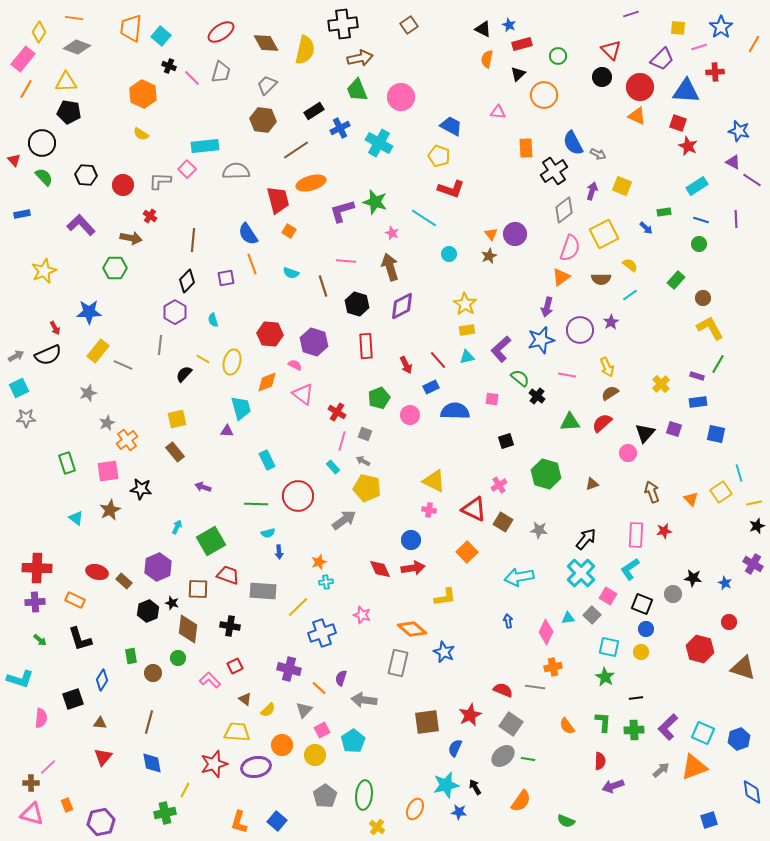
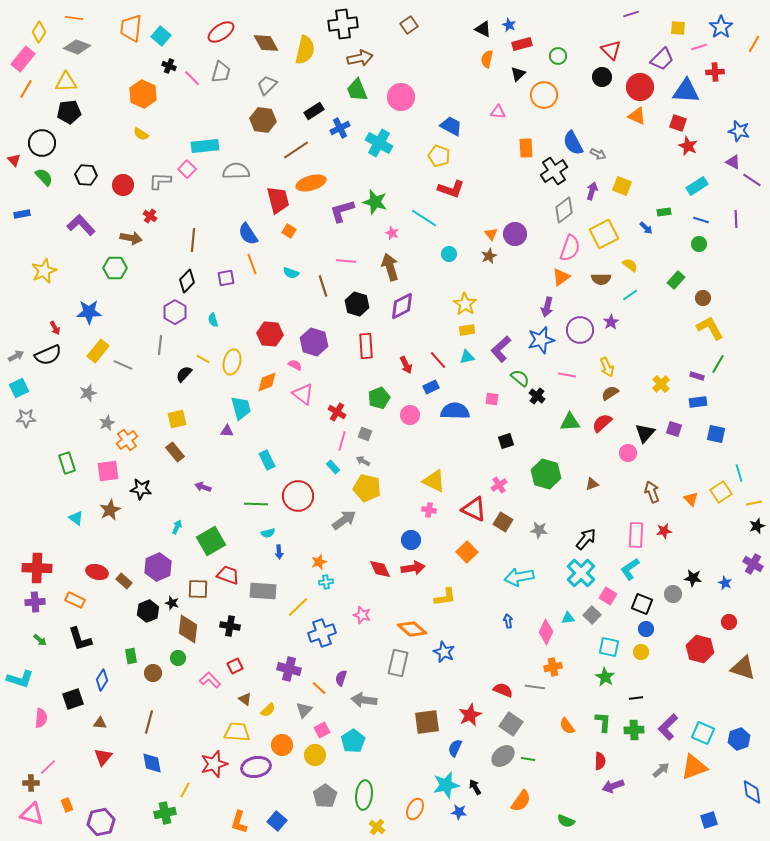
black pentagon at (69, 112): rotated 15 degrees counterclockwise
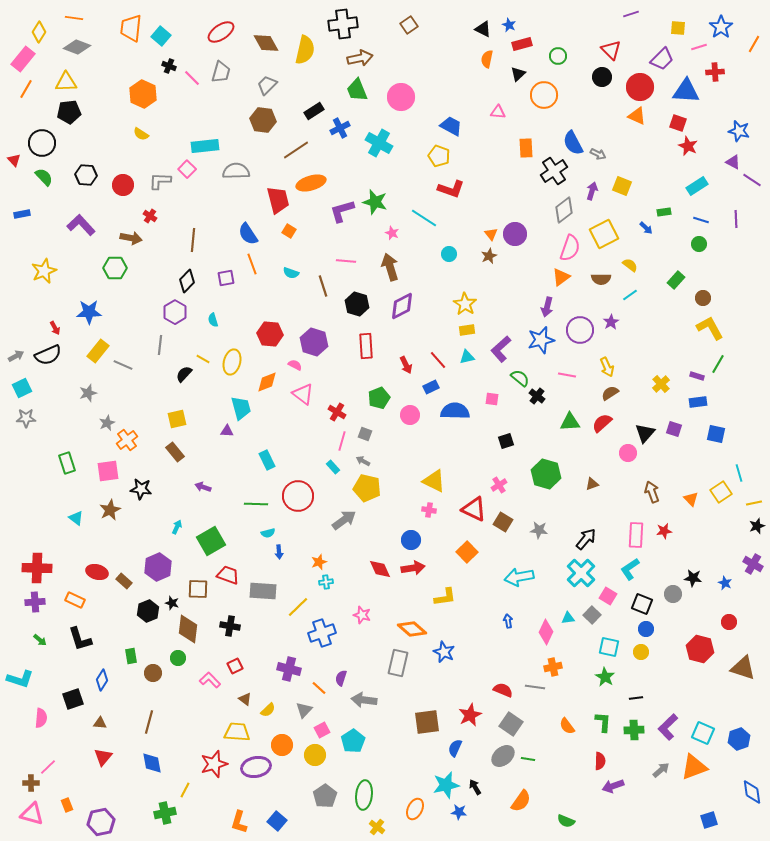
cyan square at (19, 388): moved 3 px right
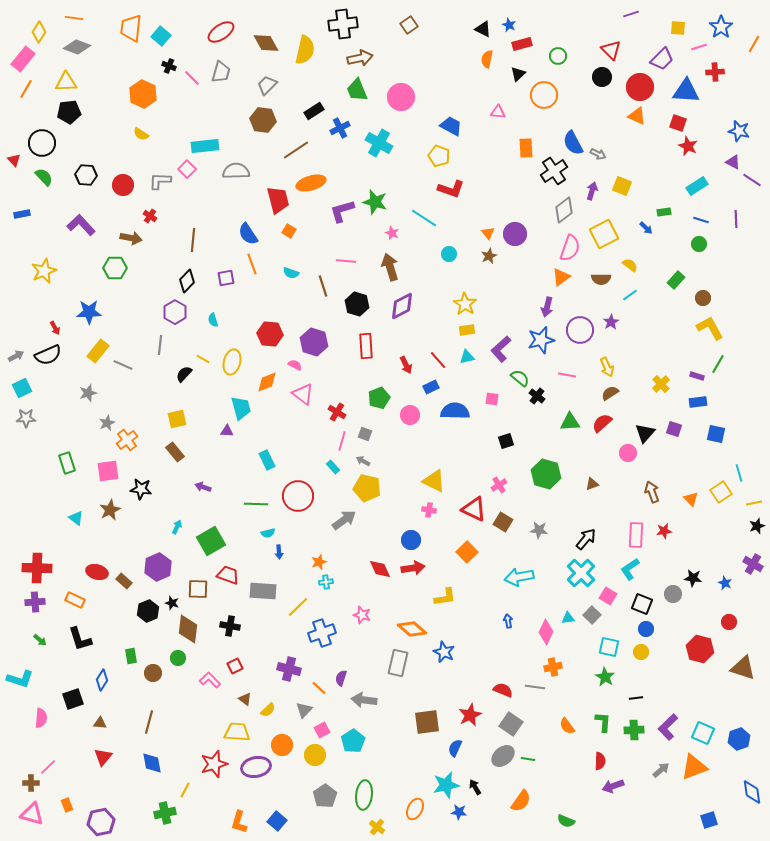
orange triangle at (491, 234): moved 3 px left, 1 px up
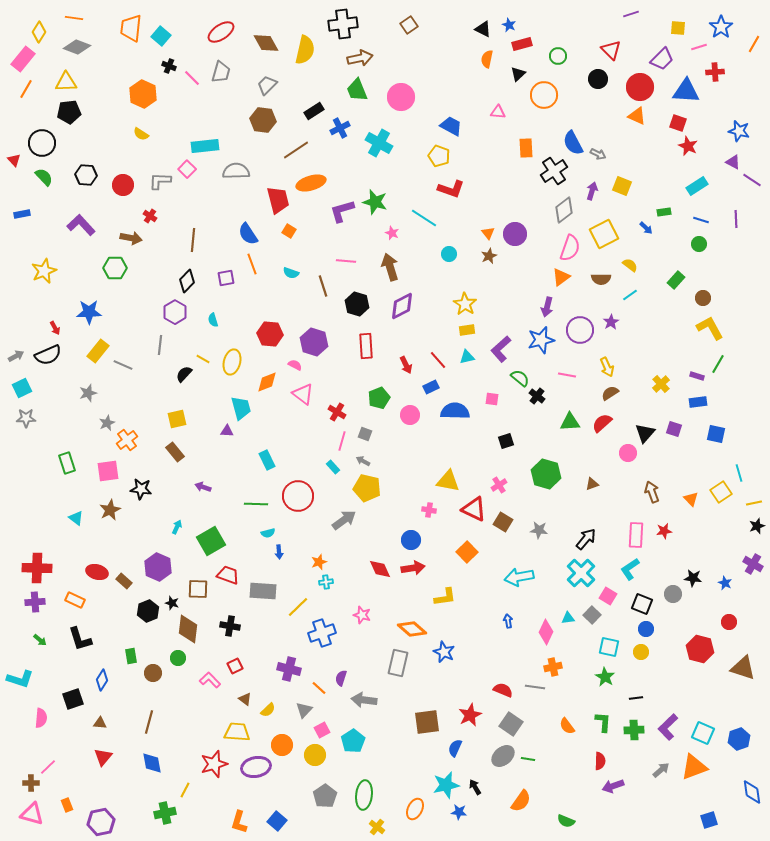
black circle at (602, 77): moved 4 px left, 2 px down
yellow triangle at (434, 481): moved 14 px right; rotated 15 degrees counterclockwise
purple hexagon at (158, 567): rotated 12 degrees counterclockwise
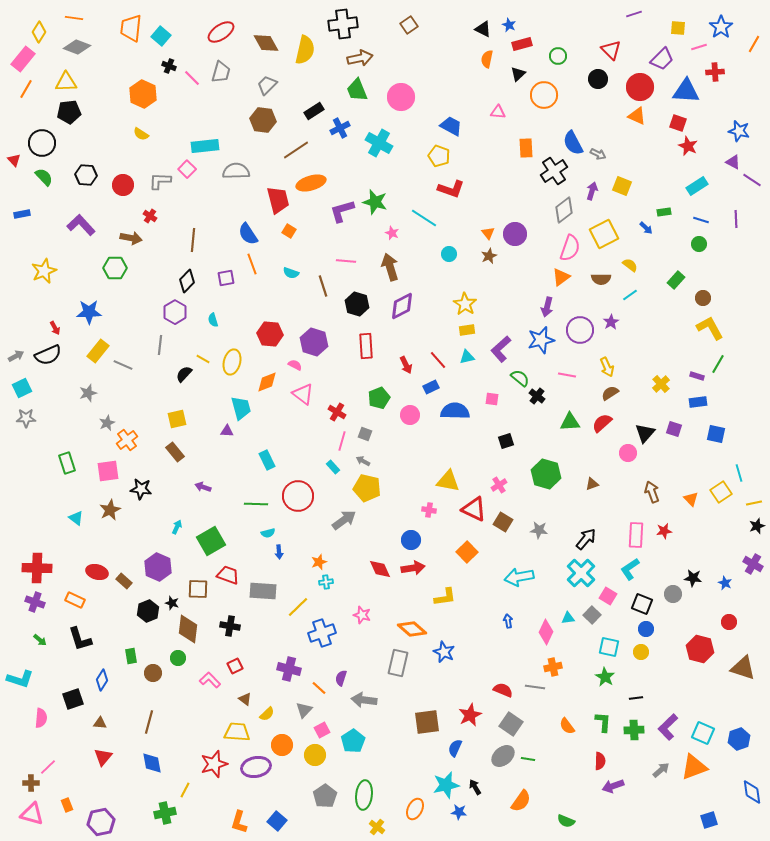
purple line at (631, 14): moved 3 px right
purple cross at (35, 602): rotated 24 degrees clockwise
yellow semicircle at (268, 710): moved 1 px left, 4 px down
